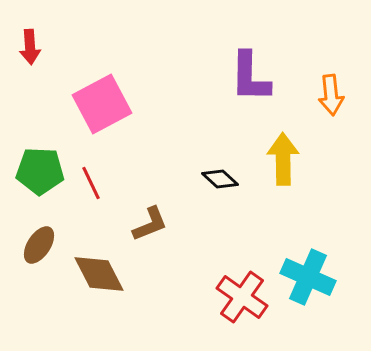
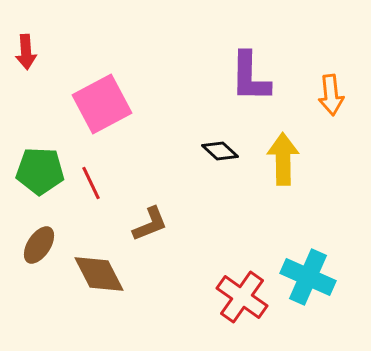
red arrow: moved 4 px left, 5 px down
black diamond: moved 28 px up
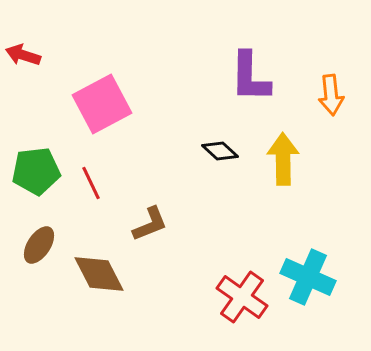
red arrow: moved 3 px left, 3 px down; rotated 112 degrees clockwise
green pentagon: moved 4 px left; rotated 9 degrees counterclockwise
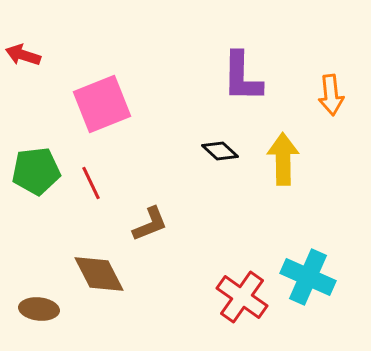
purple L-shape: moved 8 px left
pink square: rotated 6 degrees clockwise
brown ellipse: moved 64 px down; rotated 63 degrees clockwise
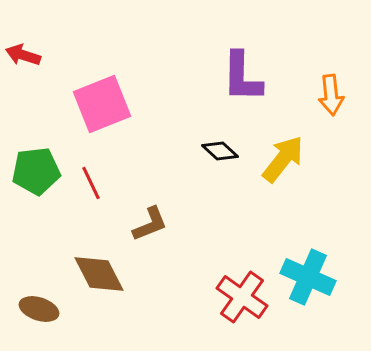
yellow arrow: rotated 39 degrees clockwise
brown ellipse: rotated 12 degrees clockwise
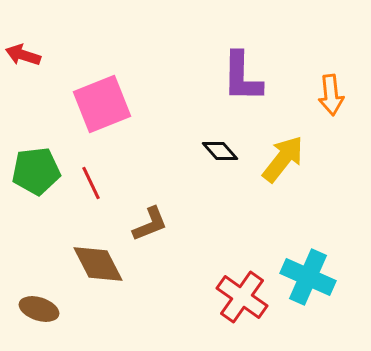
black diamond: rotated 6 degrees clockwise
brown diamond: moved 1 px left, 10 px up
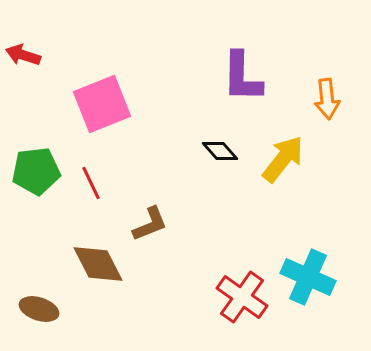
orange arrow: moved 4 px left, 4 px down
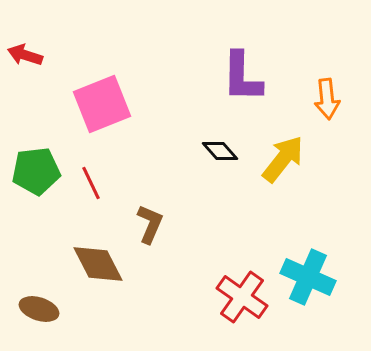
red arrow: moved 2 px right
brown L-shape: rotated 45 degrees counterclockwise
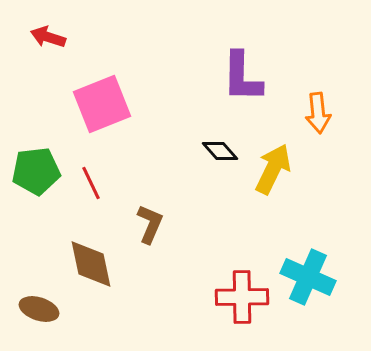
red arrow: moved 23 px right, 18 px up
orange arrow: moved 9 px left, 14 px down
yellow arrow: moved 10 px left, 10 px down; rotated 12 degrees counterclockwise
brown diamond: moved 7 px left; rotated 16 degrees clockwise
red cross: rotated 36 degrees counterclockwise
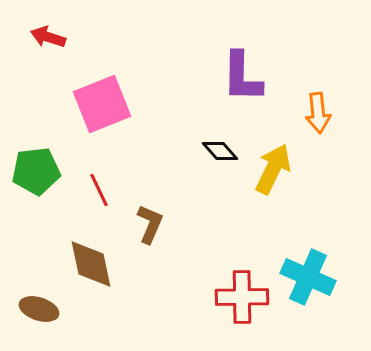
red line: moved 8 px right, 7 px down
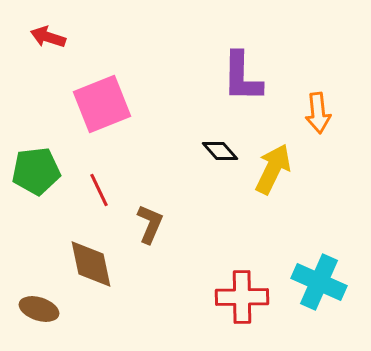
cyan cross: moved 11 px right, 5 px down
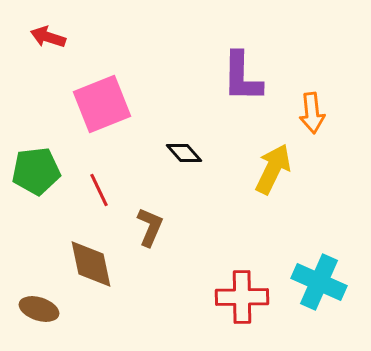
orange arrow: moved 6 px left
black diamond: moved 36 px left, 2 px down
brown L-shape: moved 3 px down
